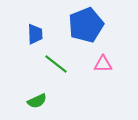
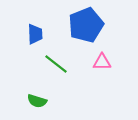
pink triangle: moved 1 px left, 2 px up
green semicircle: rotated 42 degrees clockwise
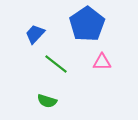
blue pentagon: moved 1 px right, 1 px up; rotated 12 degrees counterclockwise
blue trapezoid: rotated 135 degrees counterclockwise
green semicircle: moved 10 px right
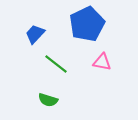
blue pentagon: rotated 8 degrees clockwise
pink triangle: rotated 12 degrees clockwise
green semicircle: moved 1 px right, 1 px up
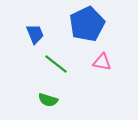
blue trapezoid: rotated 115 degrees clockwise
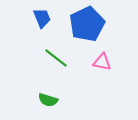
blue trapezoid: moved 7 px right, 16 px up
green line: moved 6 px up
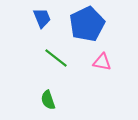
green semicircle: rotated 54 degrees clockwise
